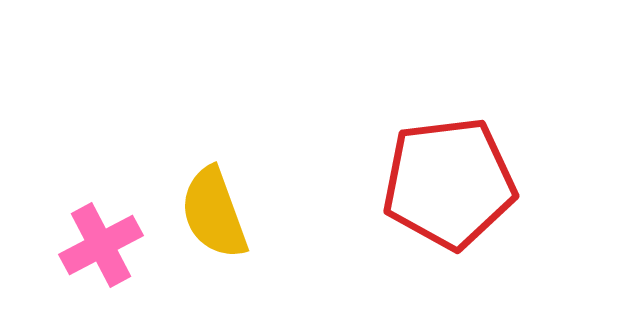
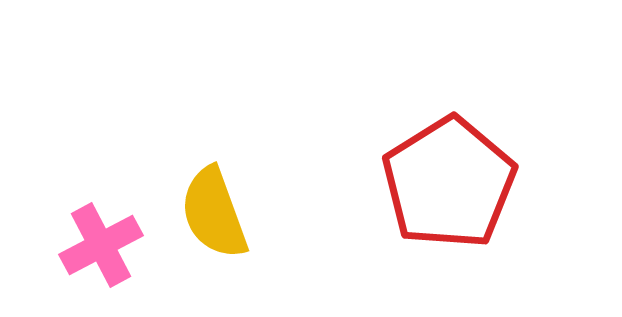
red pentagon: rotated 25 degrees counterclockwise
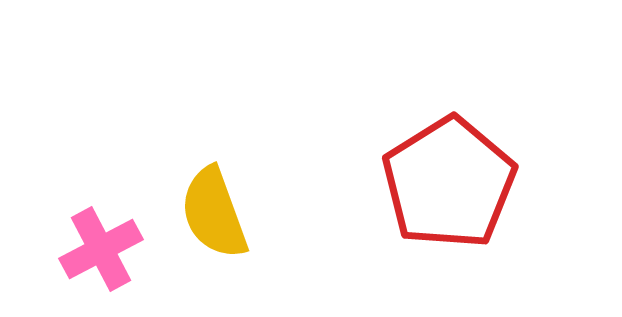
pink cross: moved 4 px down
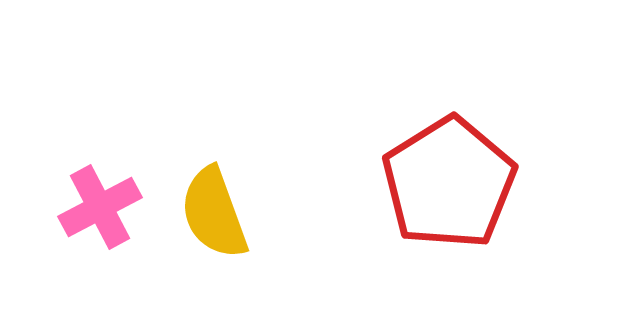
pink cross: moved 1 px left, 42 px up
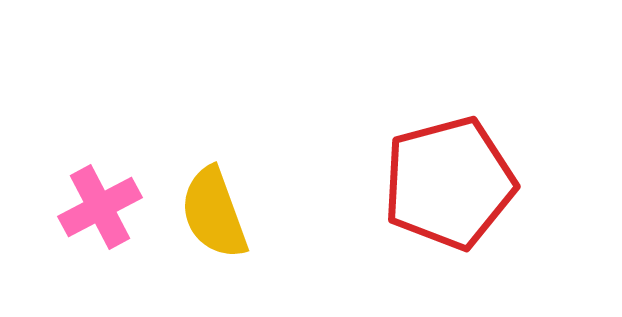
red pentagon: rotated 17 degrees clockwise
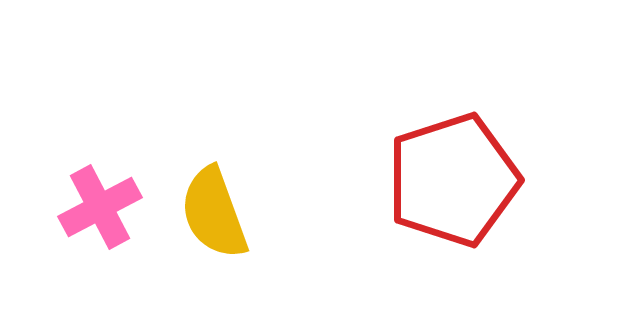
red pentagon: moved 4 px right, 3 px up; rotated 3 degrees counterclockwise
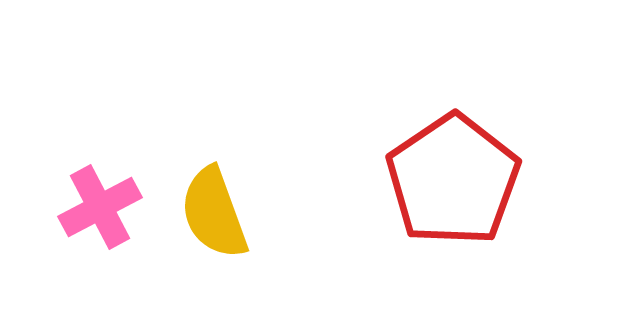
red pentagon: rotated 16 degrees counterclockwise
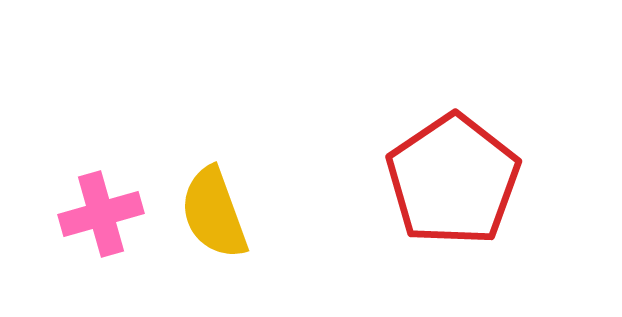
pink cross: moved 1 px right, 7 px down; rotated 12 degrees clockwise
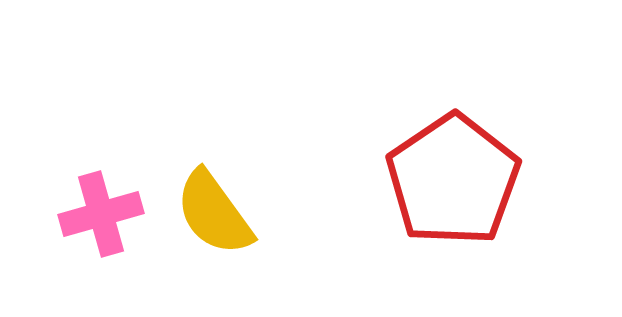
yellow semicircle: rotated 16 degrees counterclockwise
